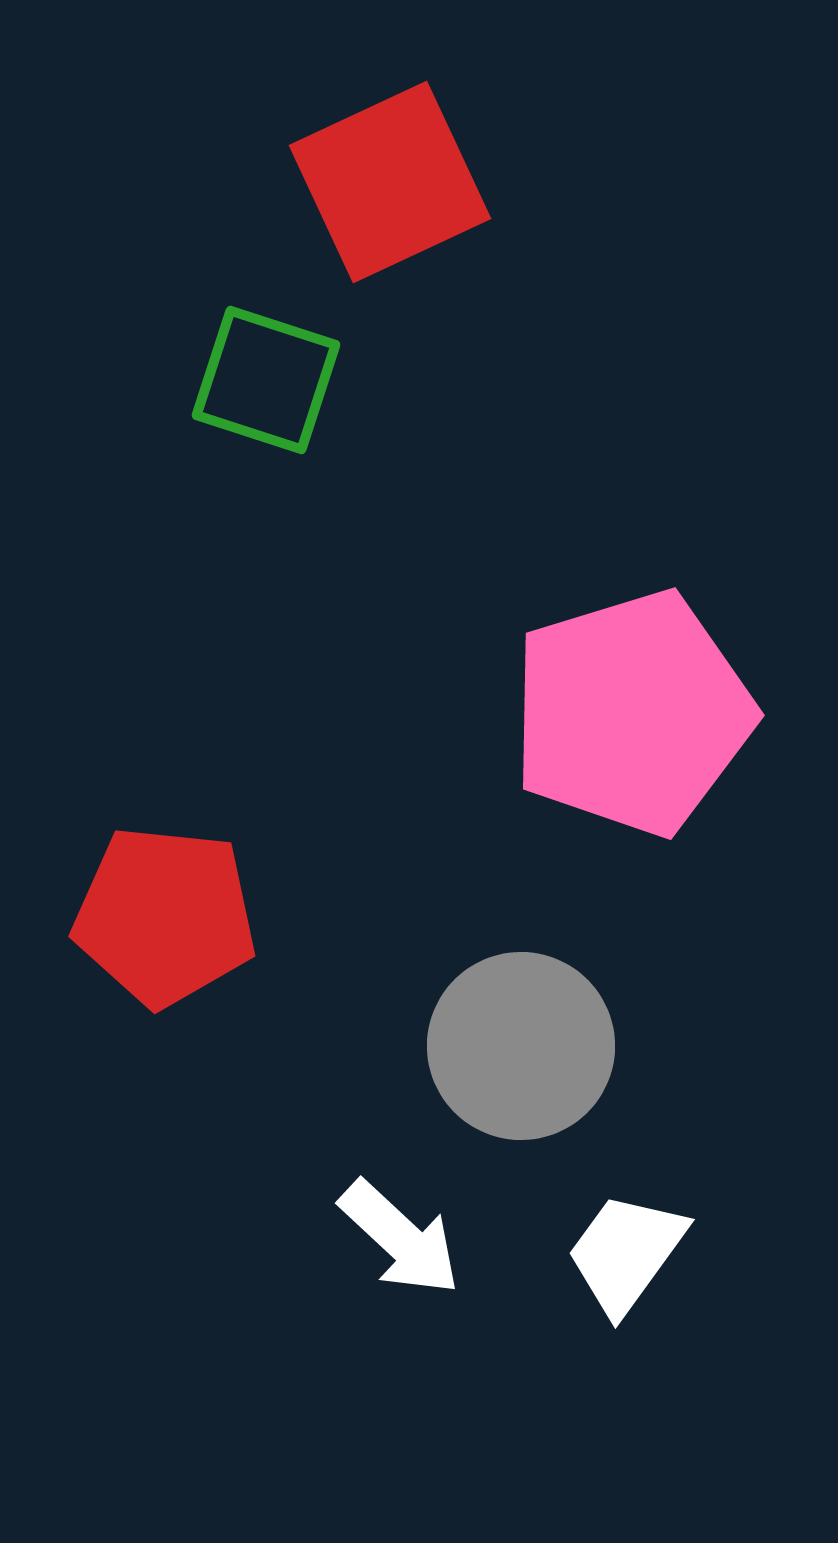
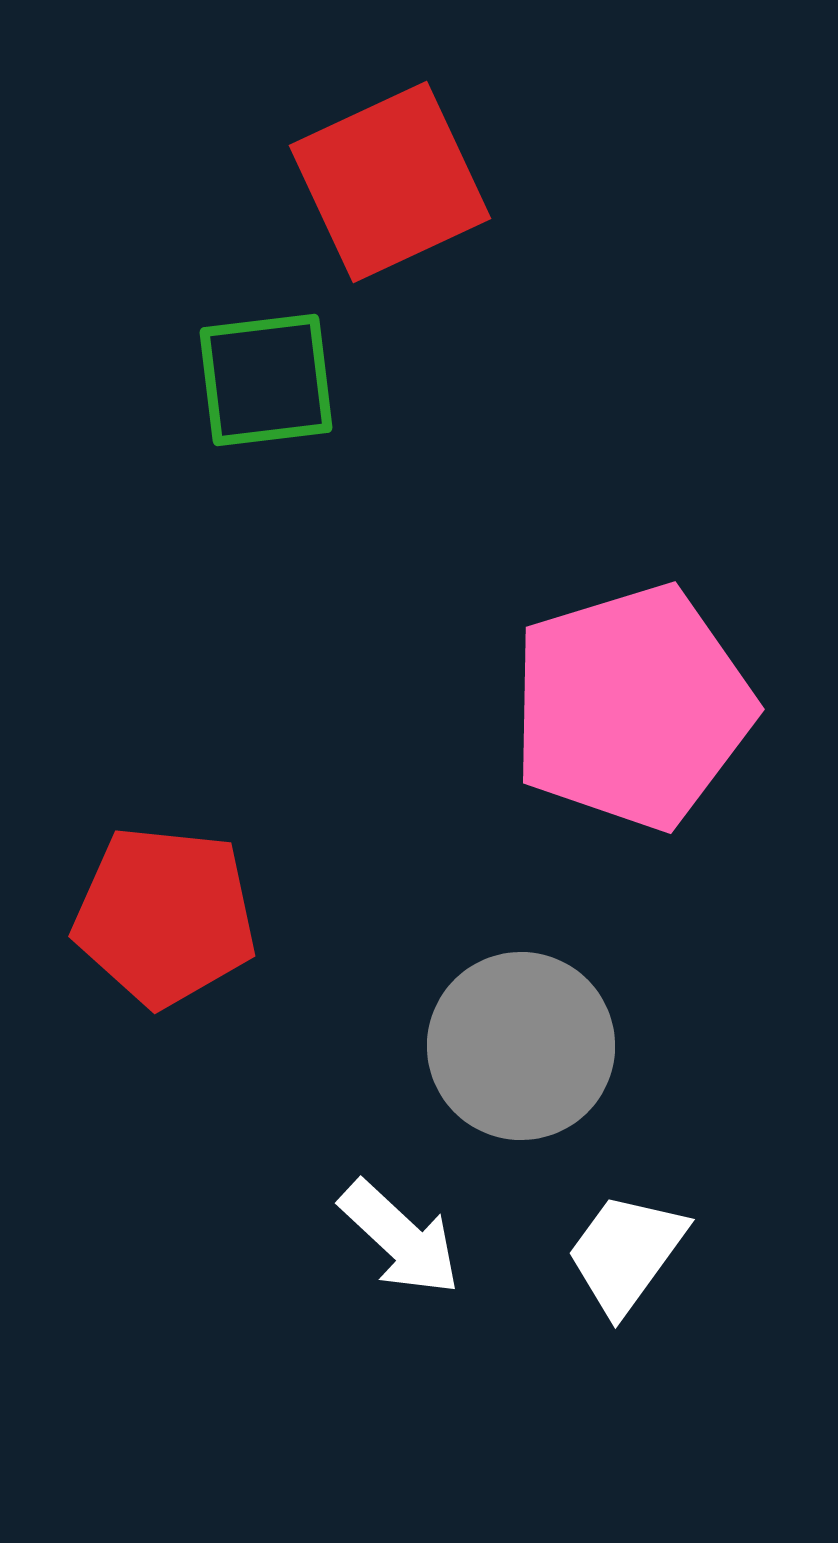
green square: rotated 25 degrees counterclockwise
pink pentagon: moved 6 px up
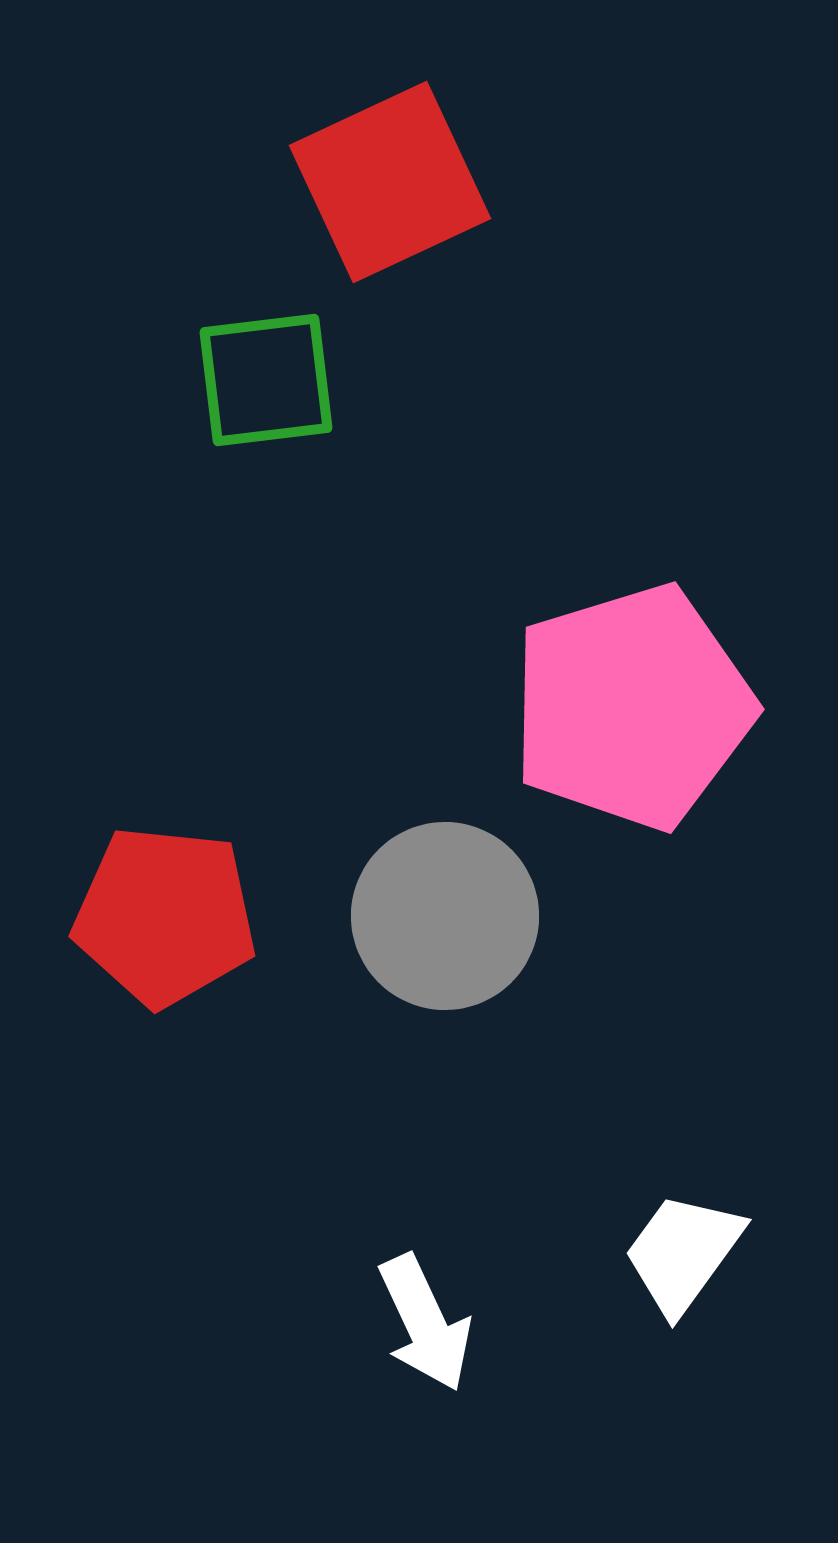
gray circle: moved 76 px left, 130 px up
white arrow: moved 25 px right, 85 px down; rotated 22 degrees clockwise
white trapezoid: moved 57 px right
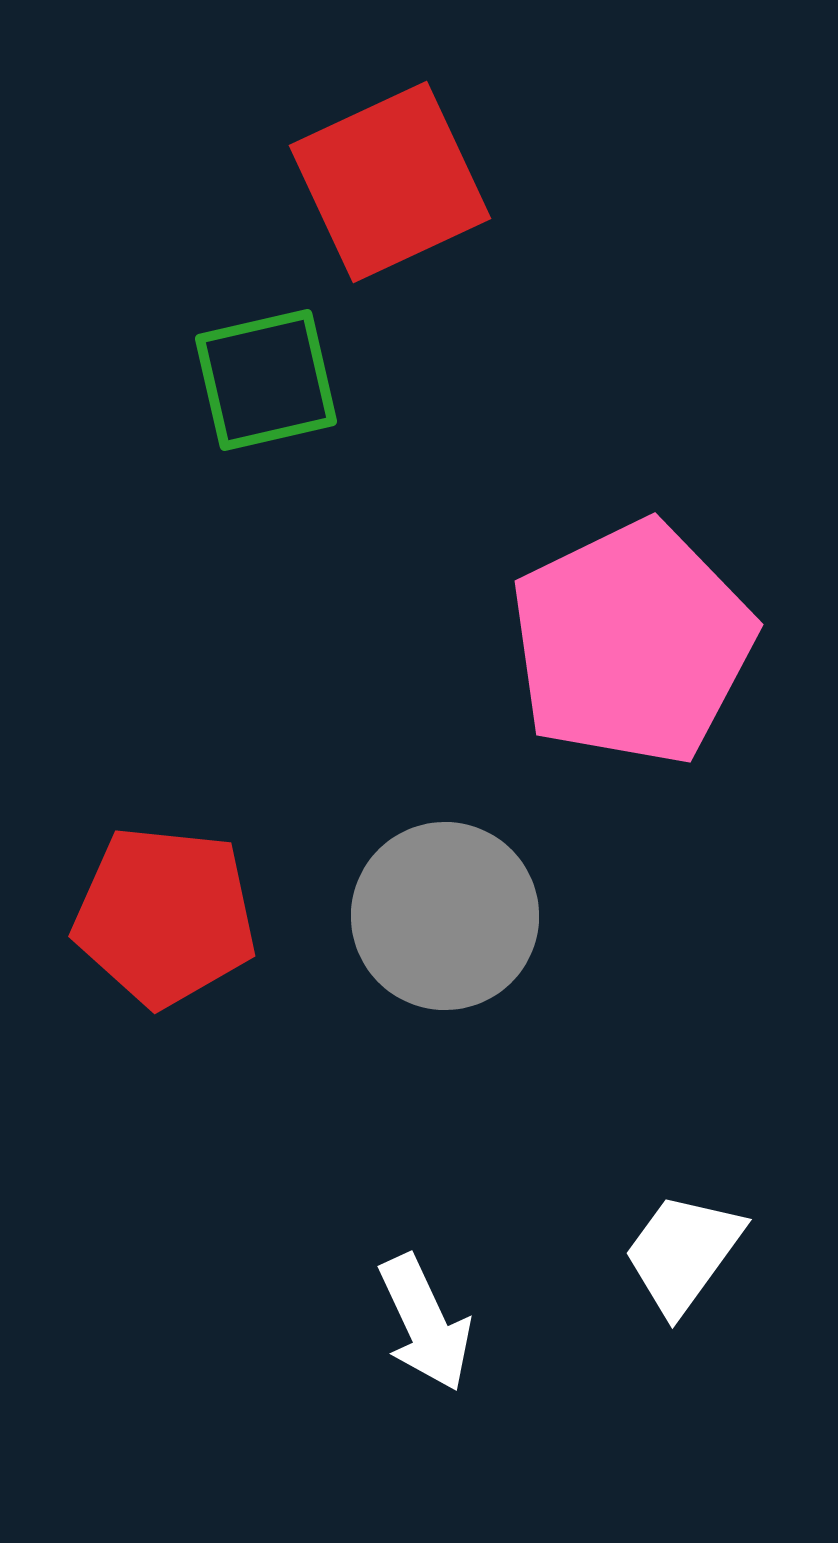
green square: rotated 6 degrees counterclockwise
pink pentagon: moved 64 px up; rotated 9 degrees counterclockwise
